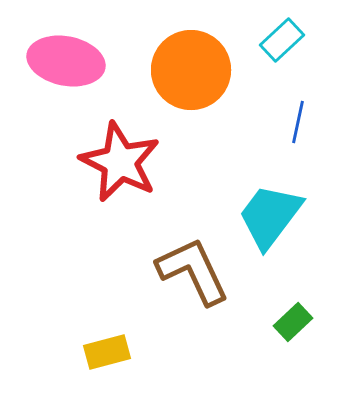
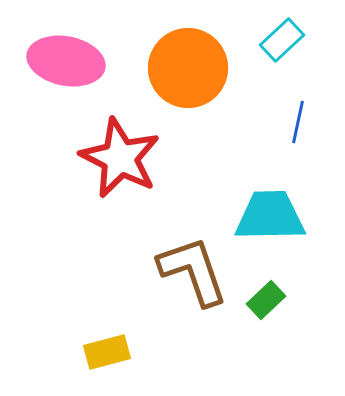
orange circle: moved 3 px left, 2 px up
red star: moved 4 px up
cyan trapezoid: rotated 52 degrees clockwise
brown L-shape: rotated 6 degrees clockwise
green rectangle: moved 27 px left, 22 px up
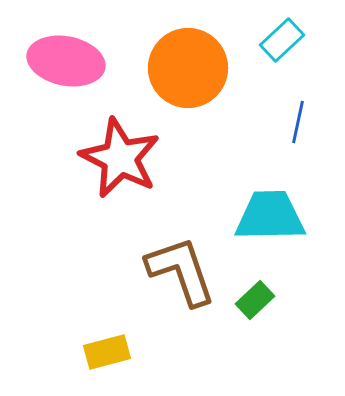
brown L-shape: moved 12 px left
green rectangle: moved 11 px left
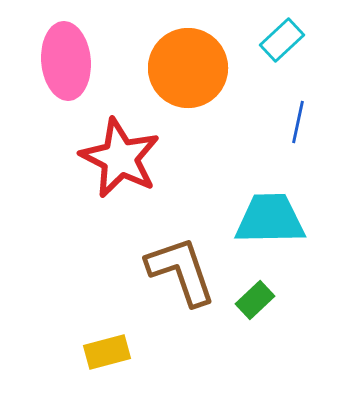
pink ellipse: rotated 74 degrees clockwise
cyan trapezoid: moved 3 px down
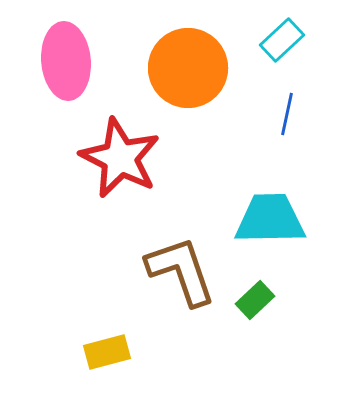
blue line: moved 11 px left, 8 px up
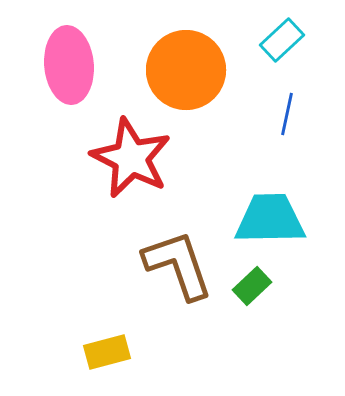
pink ellipse: moved 3 px right, 4 px down
orange circle: moved 2 px left, 2 px down
red star: moved 11 px right
brown L-shape: moved 3 px left, 6 px up
green rectangle: moved 3 px left, 14 px up
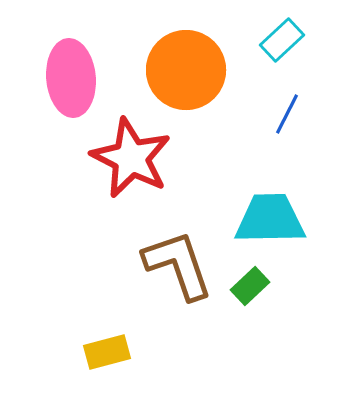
pink ellipse: moved 2 px right, 13 px down
blue line: rotated 15 degrees clockwise
green rectangle: moved 2 px left
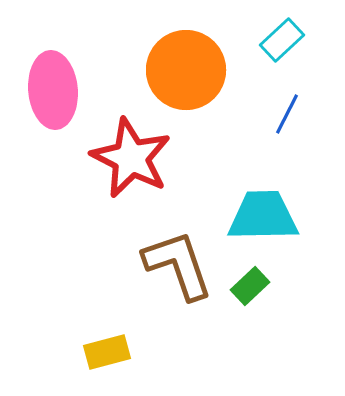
pink ellipse: moved 18 px left, 12 px down
cyan trapezoid: moved 7 px left, 3 px up
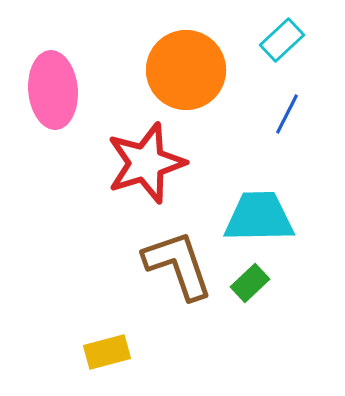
red star: moved 15 px right, 5 px down; rotated 28 degrees clockwise
cyan trapezoid: moved 4 px left, 1 px down
green rectangle: moved 3 px up
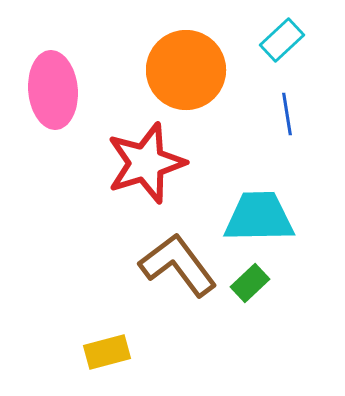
blue line: rotated 36 degrees counterclockwise
brown L-shape: rotated 18 degrees counterclockwise
